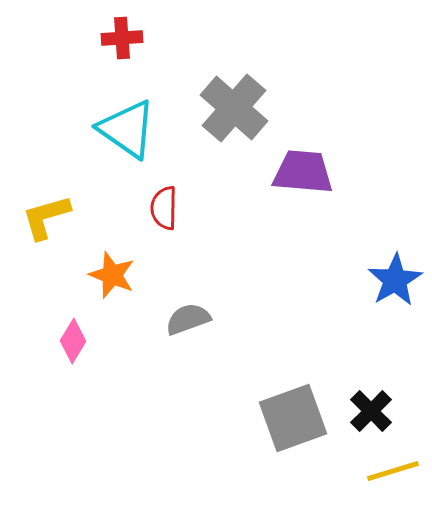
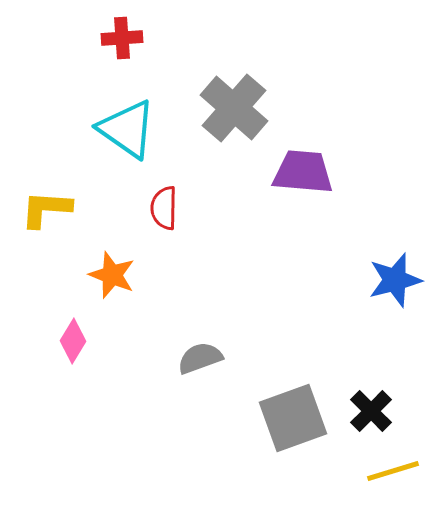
yellow L-shape: moved 8 px up; rotated 20 degrees clockwise
blue star: rotated 16 degrees clockwise
gray semicircle: moved 12 px right, 39 px down
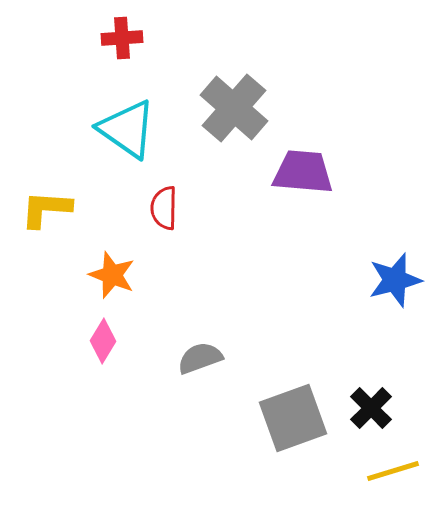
pink diamond: moved 30 px right
black cross: moved 3 px up
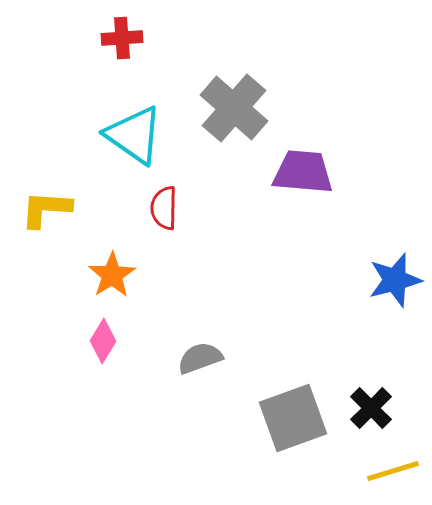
cyan triangle: moved 7 px right, 6 px down
orange star: rotated 18 degrees clockwise
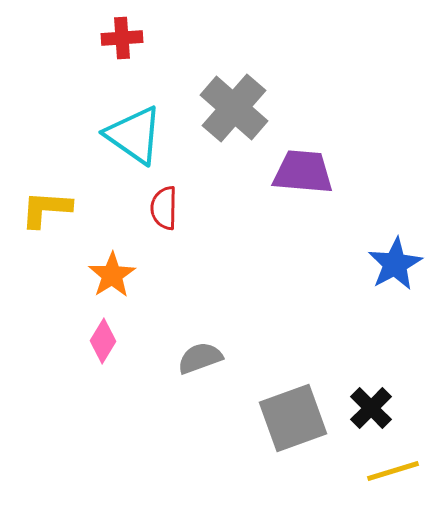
blue star: moved 16 px up; rotated 14 degrees counterclockwise
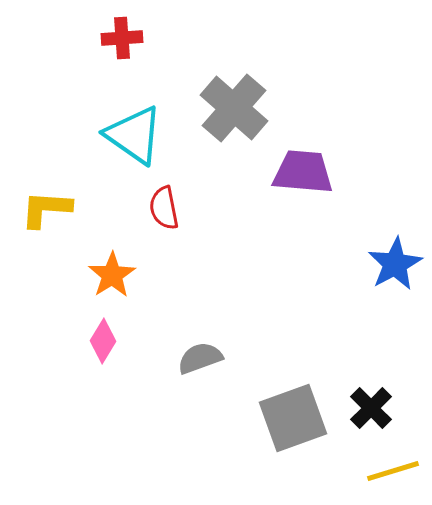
red semicircle: rotated 12 degrees counterclockwise
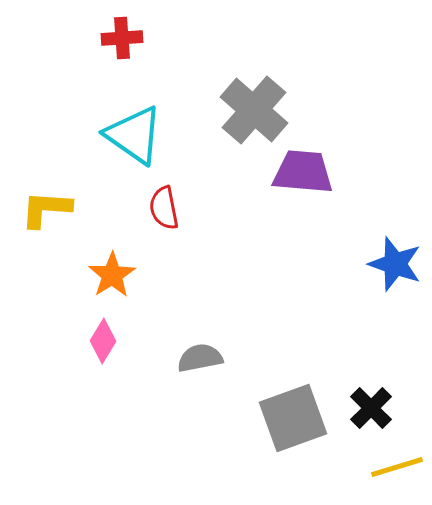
gray cross: moved 20 px right, 2 px down
blue star: rotated 24 degrees counterclockwise
gray semicircle: rotated 9 degrees clockwise
yellow line: moved 4 px right, 4 px up
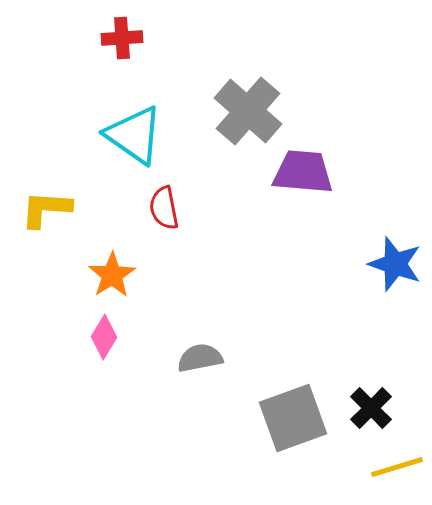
gray cross: moved 6 px left, 1 px down
pink diamond: moved 1 px right, 4 px up
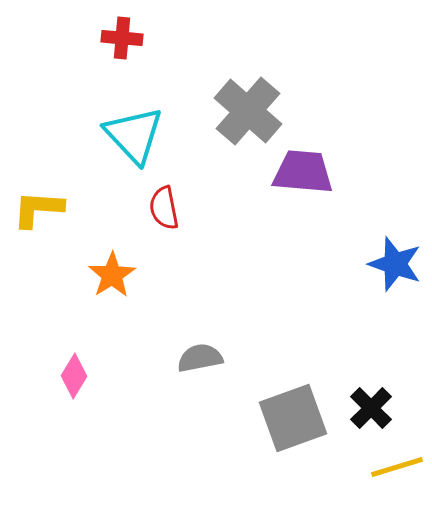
red cross: rotated 9 degrees clockwise
cyan triangle: rotated 12 degrees clockwise
yellow L-shape: moved 8 px left
pink diamond: moved 30 px left, 39 px down
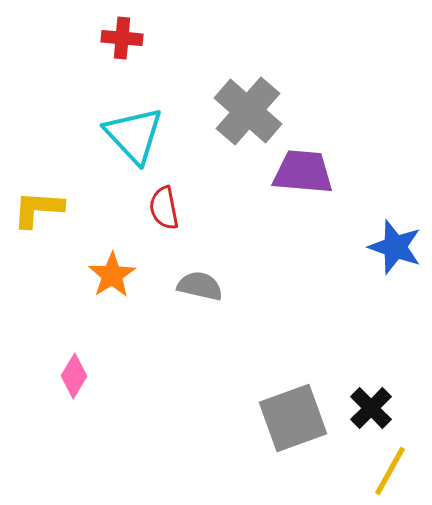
blue star: moved 17 px up
gray semicircle: moved 72 px up; rotated 24 degrees clockwise
yellow line: moved 7 px left, 4 px down; rotated 44 degrees counterclockwise
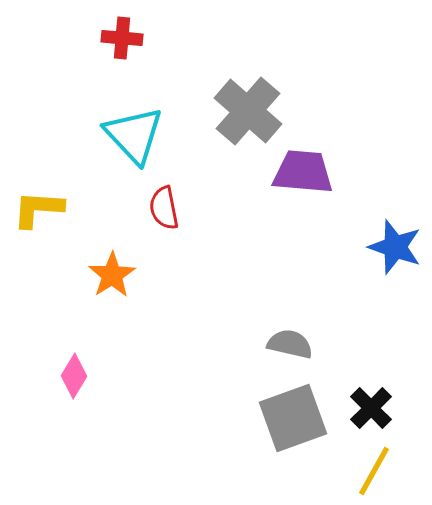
gray semicircle: moved 90 px right, 58 px down
yellow line: moved 16 px left
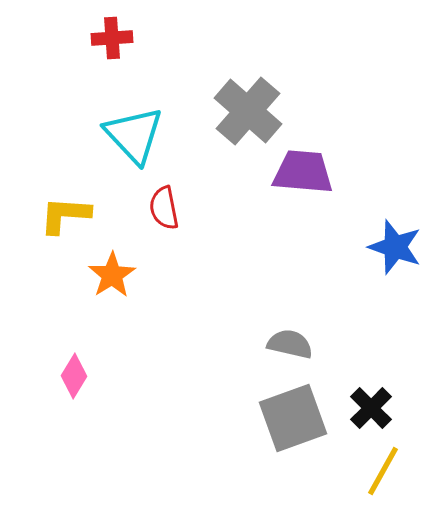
red cross: moved 10 px left; rotated 9 degrees counterclockwise
yellow L-shape: moved 27 px right, 6 px down
yellow line: moved 9 px right
